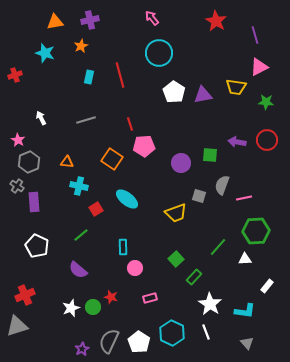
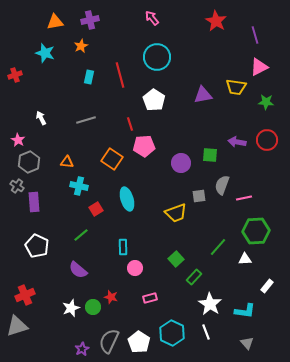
cyan circle at (159, 53): moved 2 px left, 4 px down
white pentagon at (174, 92): moved 20 px left, 8 px down
gray square at (199, 196): rotated 24 degrees counterclockwise
cyan ellipse at (127, 199): rotated 35 degrees clockwise
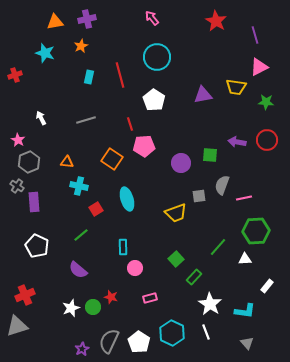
purple cross at (90, 20): moved 3 px left, 1 px up
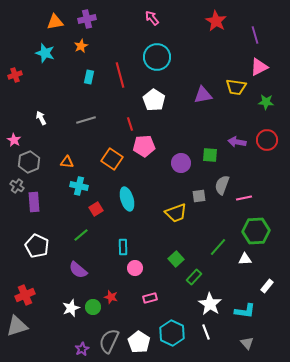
pink star at (18, 140): moved 4 px left
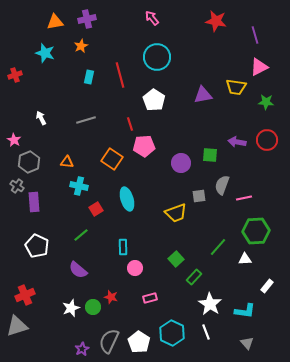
red star at (216, 21): rotated 20 degrees counterclockwise
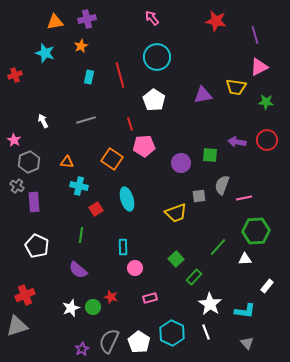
white arrow at (41, 118): moved 2 px right, 3 px down
green line at (81, 235): rotated 42 degrees counterclockwise
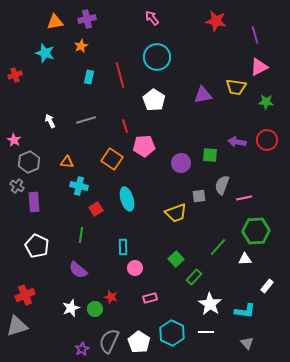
white arrow at (43, 121): moved 7 px right
red line at (130, 124): moved 5 px left, 2 px down
green circle at (93, 307): moved 2 px right, 2 px down
white line at (206, 332): rotated 70 degrees counterclockwise
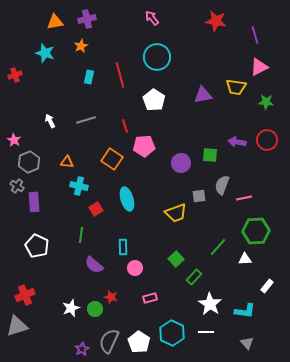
purple semicircle at (78, 270): moved 16 px right, 5 px up
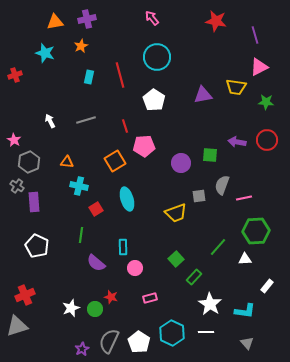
orange square at (112, 159): moved 3 px right, 2 px down; rotated 25 degrees clockwise
purple semicircle at (94, 265): moved 2 px right, 2 px up
